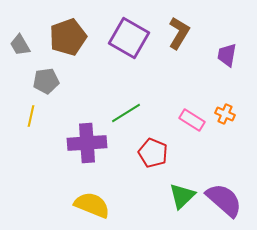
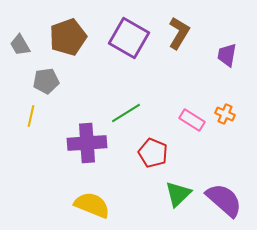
green triangle: moved 4 px left, 2 px up
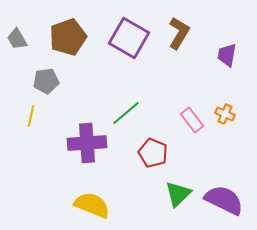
gray trapezoid: moved 3 px left, 6 px up
green line: rotated 8 degrees counterclockwise
pink rectangle: rotated 20 degrees clockwise
purple semicircle: rotated 15 degrees counterclockwise
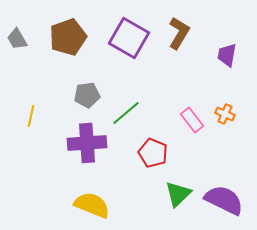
gray pentagon: moved 41 px right, 14 px down
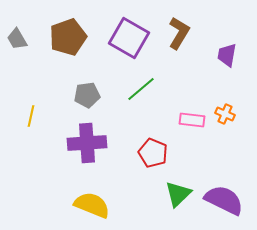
green line: moved 15 px right, 24 px up
pink rectangle: rotated 45 degrees counterclockwise
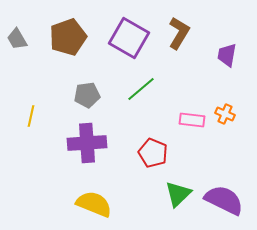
yellow semicircle: moved 2 px right, 1 px up
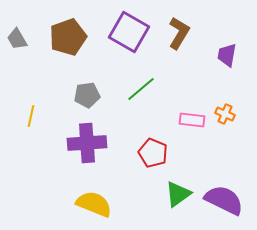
purple square: moved 6 px up
green triangle: rotated 8 degrees clockwise
